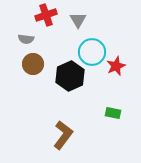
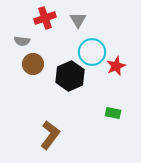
red cross: moved 1 px left, 3 px down
gray semicircle: moved 4 px left, 2 px down
brown L-shape: moved 13 px left
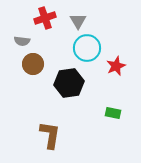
gray triangle: moved 1 px down
cyan circle: moved 5 px left, 4 px up
black hexagon: moved 1 px left, 7 px down; rotated 16 degrees clockwise
brown L-shape: rotated 28 degrees counterclockwise
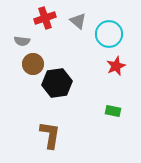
gray triangle: rotated 18 degrees counterclockwise
cyan circle: moved 22 px right, 14 px up
black hexagon: moved 12 px left
green rectangle: moved 2 px up
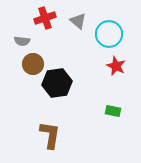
red star: rotated 24 degrees counterclockwise
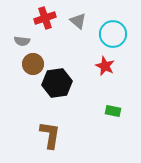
cyan circle: moved 4 px right
red star: moved 11 px left
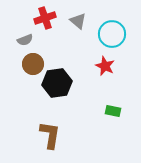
cyan circle: moved 1 px left
gray semicircle: moved 3 px right, 1 px up; rotated 28 degrees counterclockwise
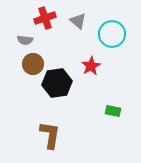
gray semicircle: rotated 28 degrees clockwise
red star: moved 14 px left; rotated 18 degrees clockwise
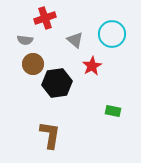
gray triangle: moved 3 px left, 19 px down
red star: moved 1 px right
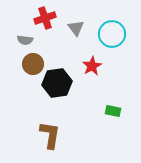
gray triangle: moved 1 px right, 12 px up; rotated 12 degrees clockwise
